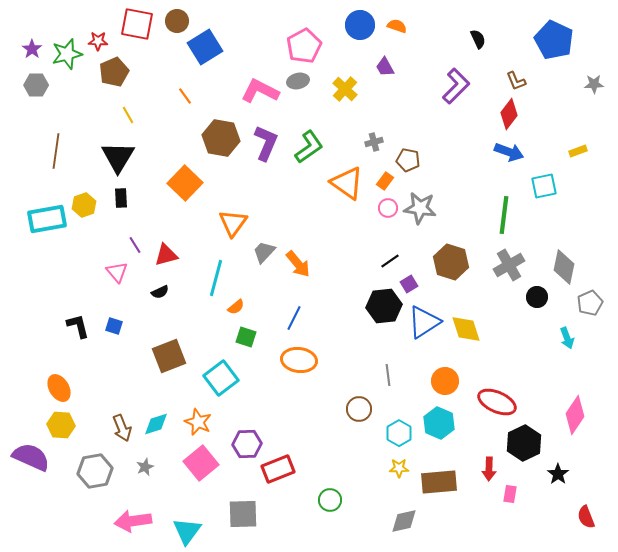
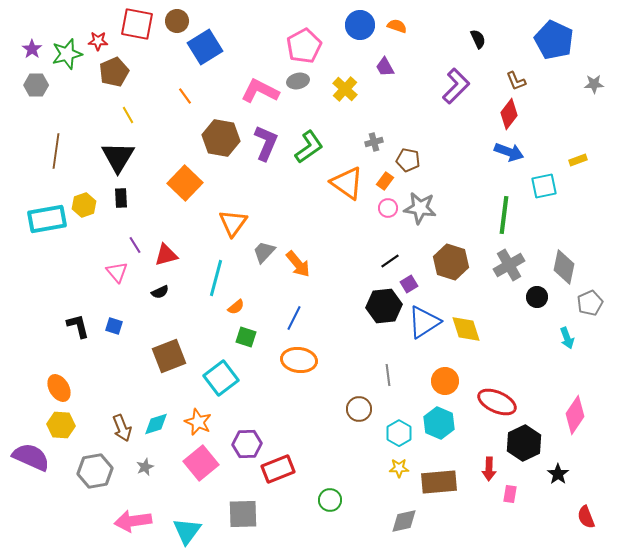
yellow rectangle at (578, 151): moved 9 px down
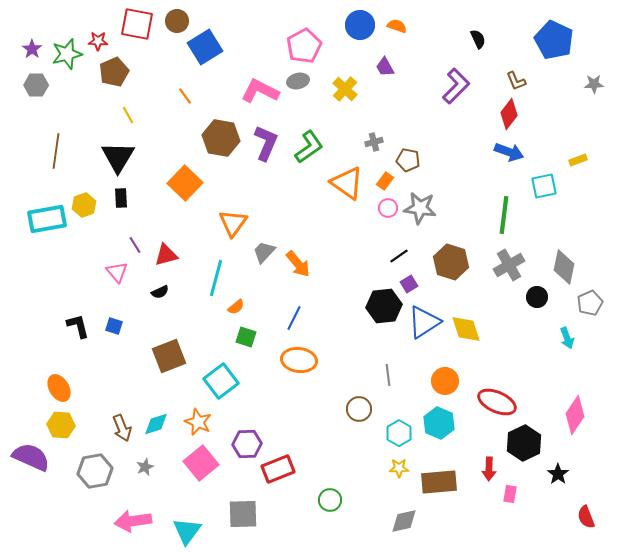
black line at (390, 261): moved 9 px right, 5 px up
cyan square at (221, 378): moved 3 px down
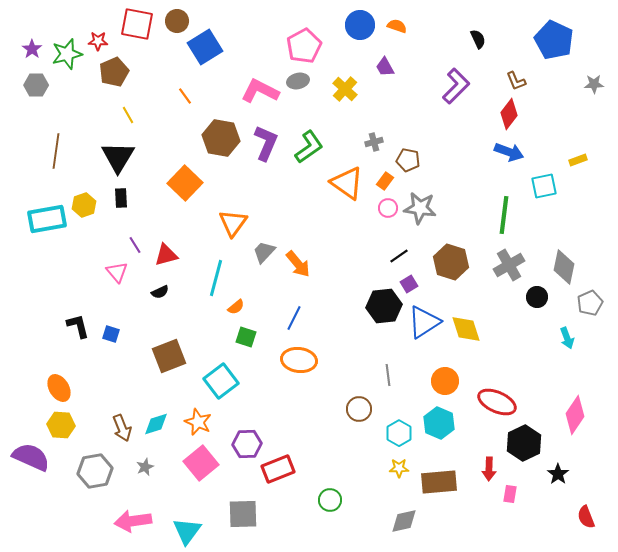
blue square at (114, 326): moved 3 px left, 8 px down
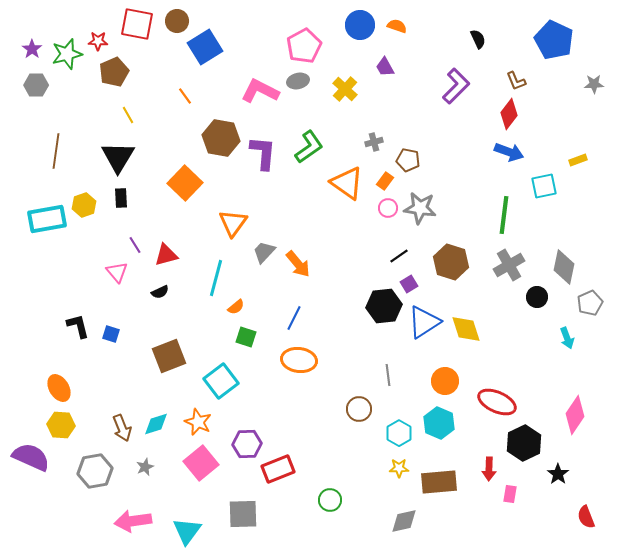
purple L-shape at (266, 143): moved 3 px left, 10 px down; rotated 18 degrees counterclockwise
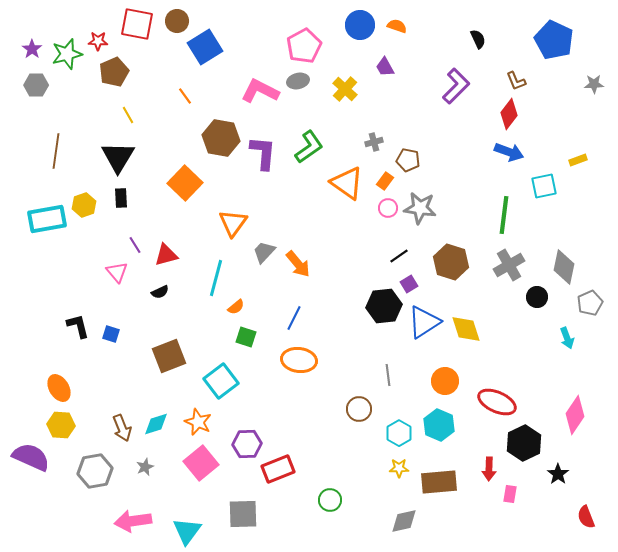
cyan hexagon at (439, 423): moved 2 px down
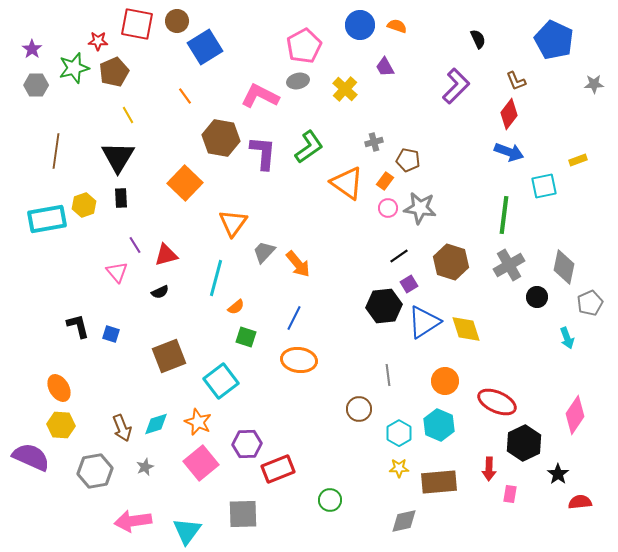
green star at (67, 54): moved 7 px right, 14 px down
pink L-shape at (260, 91): moved 5 px down
red semicircle at (586, 517): moved 6 px left, 15 px up; rotated 105 degrees clockwise
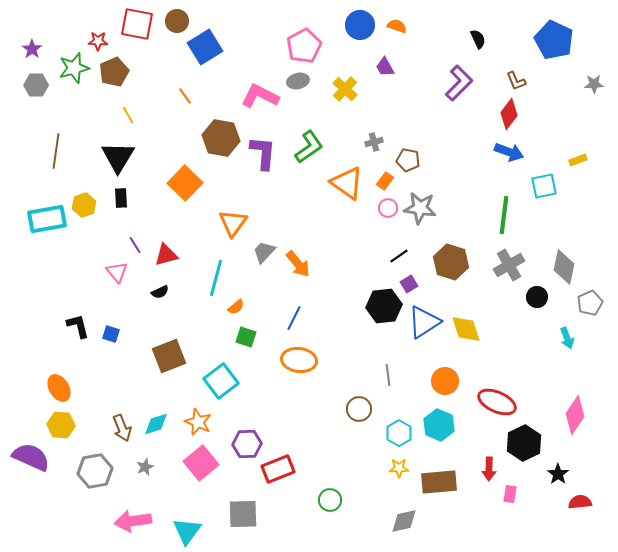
purple L-shape at (456, 86): moved 3 px right, 3 px up
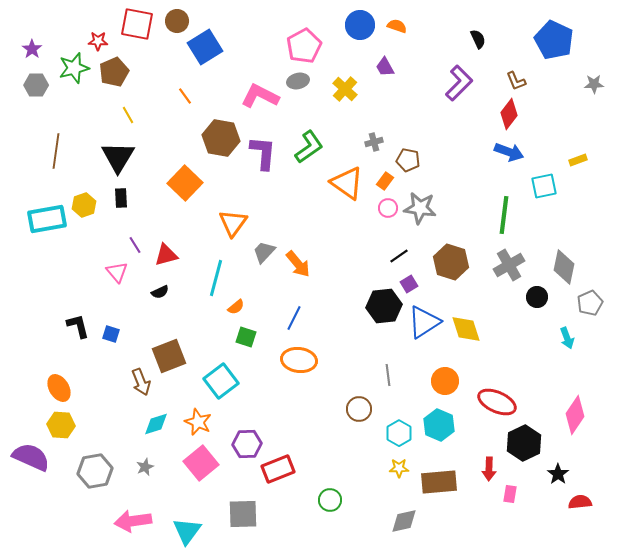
brown arrow at (122, 428): moved 19 px right, 46 px up
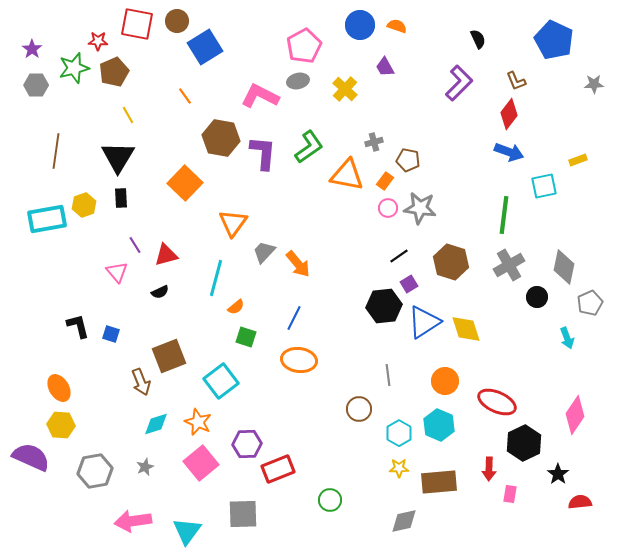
orange triangle at (347, 183): moved 8 px up; rotated 24 degrees counterclockwise
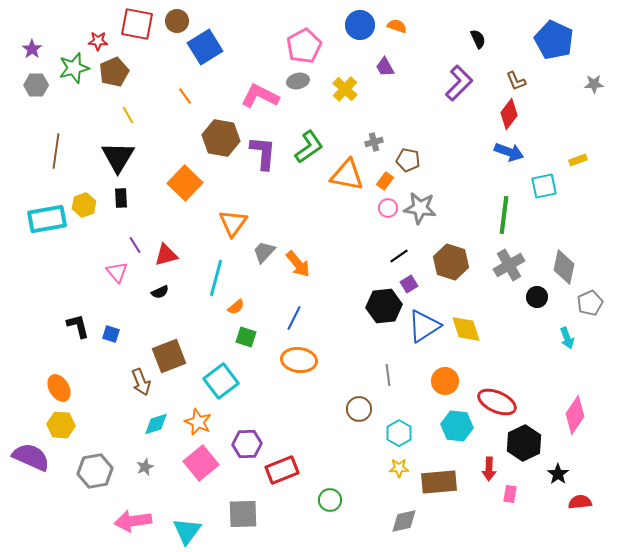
blue triangle at (424, 322): moved 4 px down
cyan hexagon at (439, 425): moved 18 px right, 1 px down; rotated 16 degrees counterclockwise
red rectangle at (278, 469): moved 4 px right, 1 px down
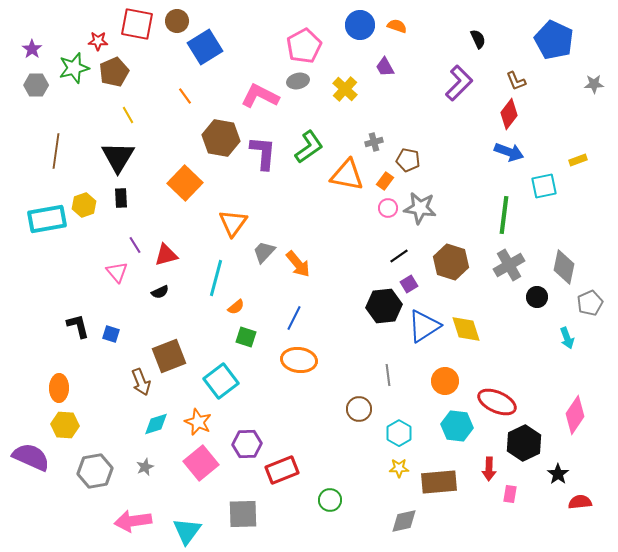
orange ellipse at (59, 388): rotated 32 degrees clockwise
yellow hexagon at (61, 425): moved 4 px right
